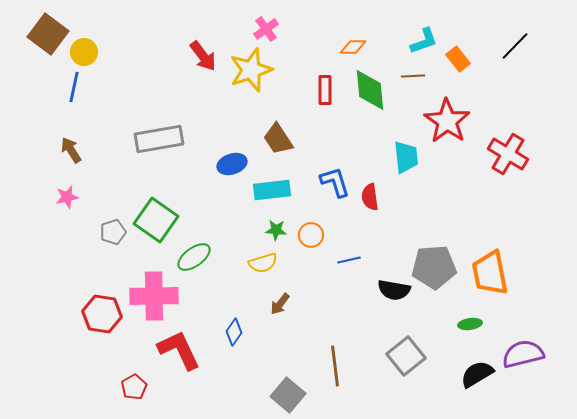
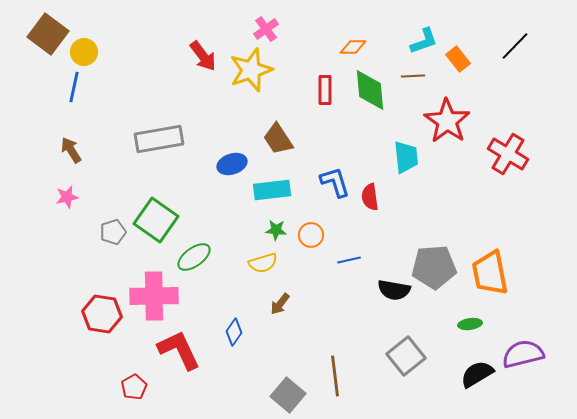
brown line at (335, 366): moved 10 px down
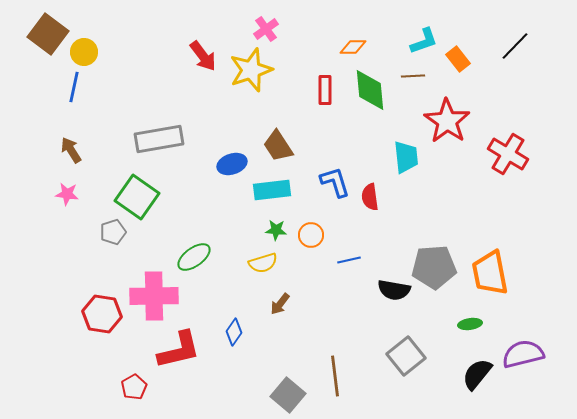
brown trapezoid at (278, 139): moved 7 px down
pink star at (67, 197): moved 3 px up; rotated 20 degrees clockwise
green square at (156, 220): moved 19 px left, 23 px up
red L-shape at (179, 350): rotated 102 degrees clockwise
black semicircle at (477, 374): rotated 20 degrees counterclockwise
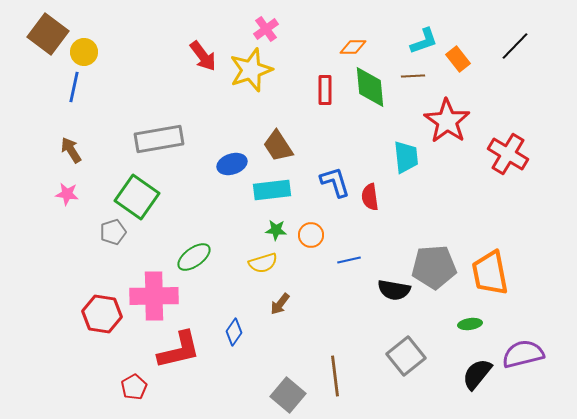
green diamond at (370, 90): moved 3 px up
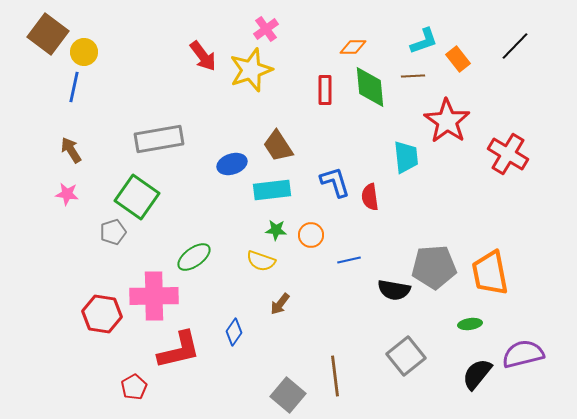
yellow semicircle at (263, 263): moved 2 px left, 2 px up; rotated 36 degrees clockwise
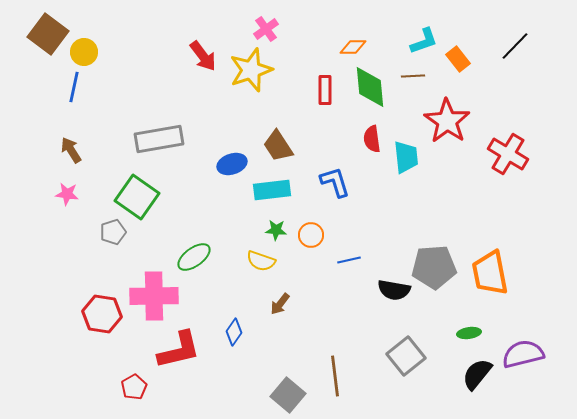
red semicircle at (370, 197): moved 2 px right, 58 px up
green ellipse at (470, 324): moved 1 px left, 9 px down
